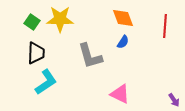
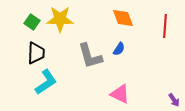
blue semicircle: moved 4 px left, 7 px down
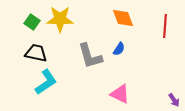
black trapezoid: rotated 80 degrees counterclockwise
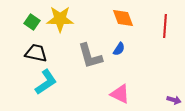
purple arrow: rotated 40 degrees counterclockwise
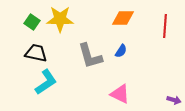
orange diamond: rotated 70 degrees counterclockwise
blue semicircle: moved 2 px right, 2 px down
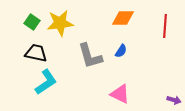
yellow star: moved 4 px down; rotated 8 degrees counterclockwise
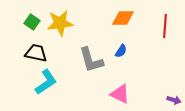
gray L-shape: moved 1 px right, 4 px down
